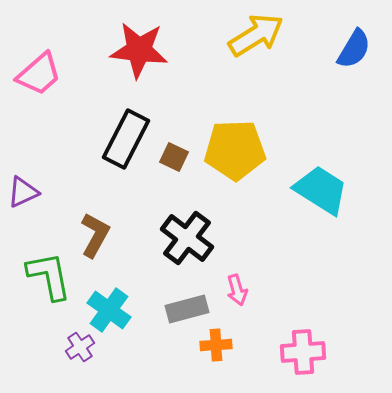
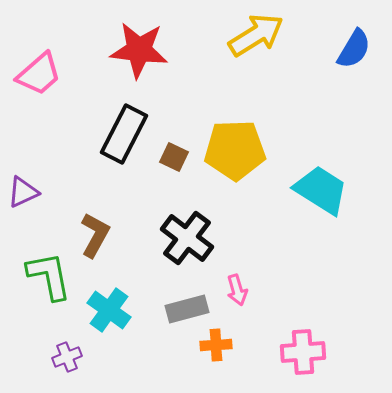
black rectangle: moved 2 px left, 5 px up
purple cross: moved 13 px left, 10 px down; rotated 12 degrees clockwise
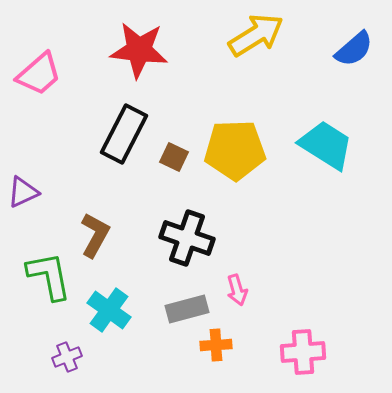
blue semicircle: rotated 18 degrees clockwise
cyan trapezoid: moved 5 px right, 45 px up
black cross: rotated 18 degrees counterclockwise
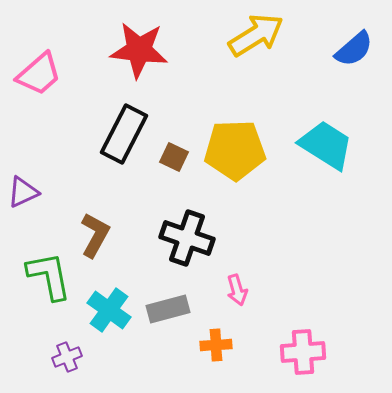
gray rectangle: moved 19 px left
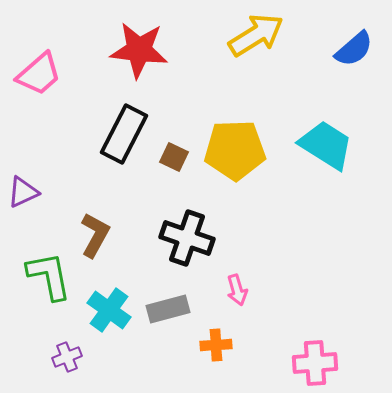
pink cross: moved 12 px right, 11 px down
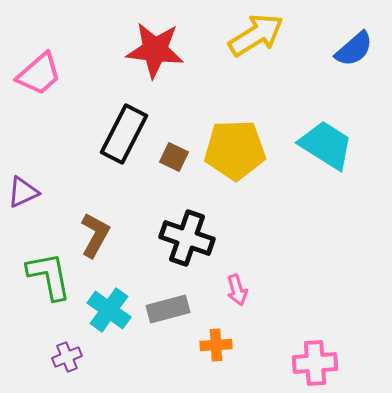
red star: moved 16 px right
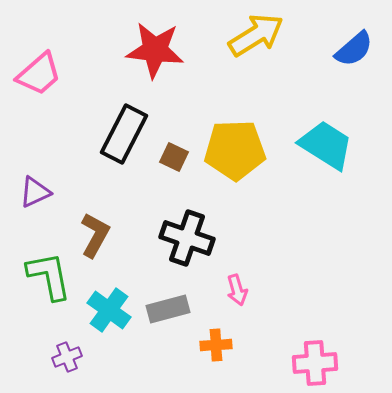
purple triangle: moved 12 px right
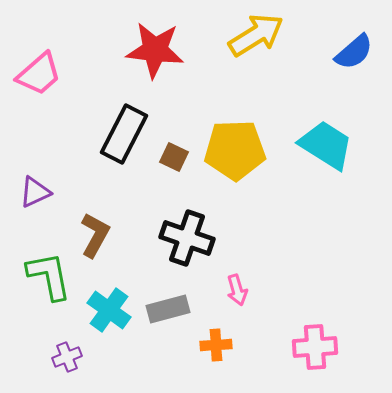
blue semicircle: moved 3 px down
pink cross: moved 16 px up
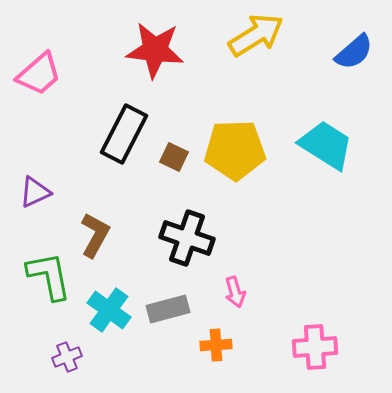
pink arrow: moved 2 px left, 2 px down
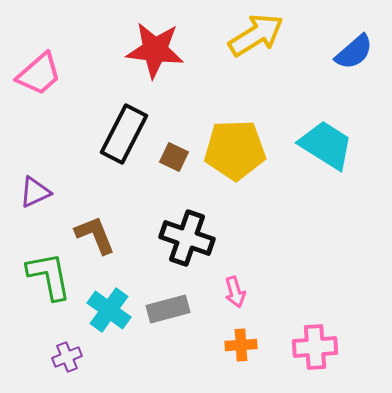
brown L-shape: rotated 51 degrees counterclockwise
orange cross: moved 25 px right
